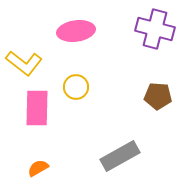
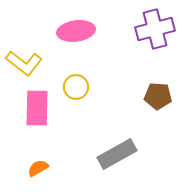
purple cross: rotated 30 degrees counterclockwise
gray rectangle: moved 3 px left, 2 px up
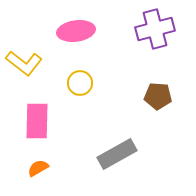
yellow circle: moved 4 px right, 4 px up
pink rectangle: moved 13 px down
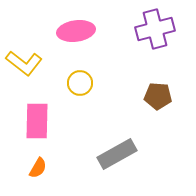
orange semicircle: rotated 150 degrees clockwise
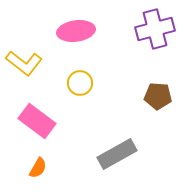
pink rectangle: rotated 54 degrees counterclockwise
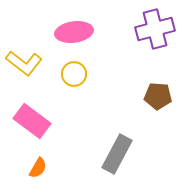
pink ellipse: moved 2 px left, 1 px down
yellow circle: moved 6 px left, 9 px up
pink rectangle: moved 5 px left
gray rectangle: rotated 33 degrees counterclockwise
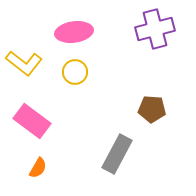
yellow circle: moved 1 px right, 2 px up
brown pentagon: moved 6 px left, 13 px down
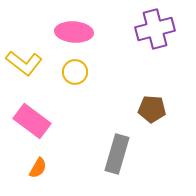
pink ellipse: rotated 12 degrees clockwise
gray rectangle: rotated 12 degrees counterclockwise
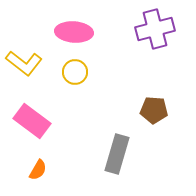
brown pentagon: moved 2 px right, 1 px down
orange semicircle: moved 2 px down
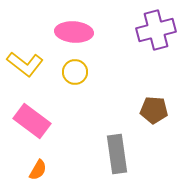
purple cross: moved 1 px right, 1 px down
yellow L-shape: moved 1 px right, 1 px down
gray rectangle: rotated 24 degrees counterclockwise
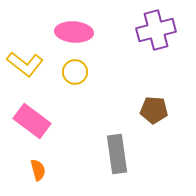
orange semicircle: rotated 45 degrees counterclockwise
